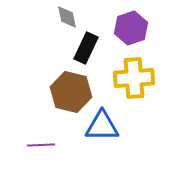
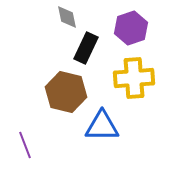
brown hexagon: moved 5 px left
purple line: moved 16 px left; rotated 72 degrees clockwise
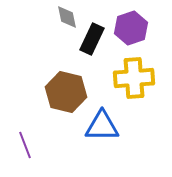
black rectangle: moved 6 px right, 9 px up
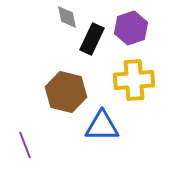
yellow cross: moved 2 px down
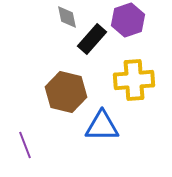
purple hexagon: moved 3 px left, 8 px up
black rectangle: rotated 16 degrees clockwise
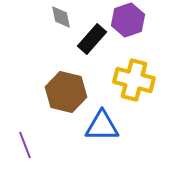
gray diamond: moved 6 px left
yellow cross: rotated 18 degrees clockwise
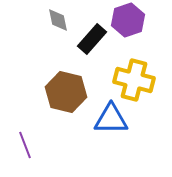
gray diamond: moved 3 px left, 3 px down
blue triangle: moved 9 px right, 7 px up
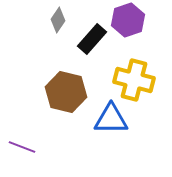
gray diamond: rotated 45 degrees clockwise
purple line: moved 3 px left, 2 px down; rotated 48 degrees counterclockwise
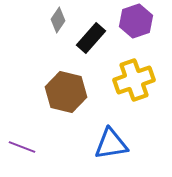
purple hexagon: moved 8 px right, 1 px down
black rectangle: moved 1 px left, 1 px up
yellow cross: rotated 33 degrees counterclockwise
blue triangle: moved 25 px down; rotated 9 degrees counterclockwise
